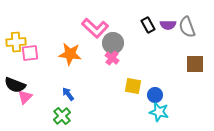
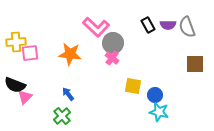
pink L-shape: moved 1 px right, 1 px up
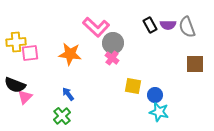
black rectangle: moved 2 px right
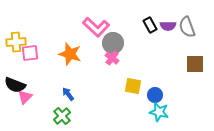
purple semicircle: moved 1 px down
orange star: rotated 10 degrees clockwise
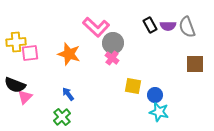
orange star: moved 1 px left
green cross: moved 1 px down
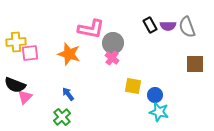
pink L-shape: moved 5 px left, 2 px down; rotated 32 degrees counterclockwise
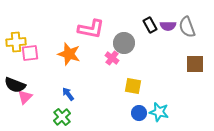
gray circle: moved 11 px right
blue circle: moved 16 px left, 18 px down
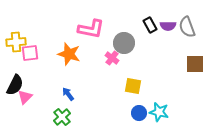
black semicircle: rotated 85 degrees counterclockwise
